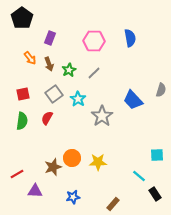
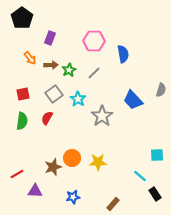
blue semicircle: moved 7 px left, 16 px down
brown arrow: moved 2 px right, 1 px down; rotated 72 degrees counterclockwise
cyan line: moved 1 px right
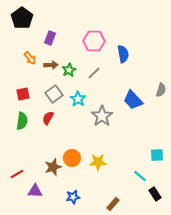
red semicircle: moved 1 px right
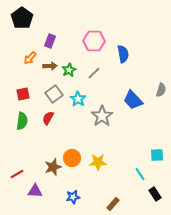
purple rectangle: moved 3 px down
orange arrow: rotated 80 degrees clockwise
brown arrow: moved 1 px left, 1 px down
cyan line: moved 2 px up; rotated 16 degrees clockwise
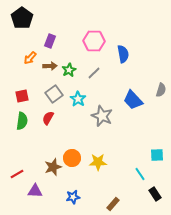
red square: moved 1 px left, 2 px down
gray star: rotated 15 degrees counterclockwise
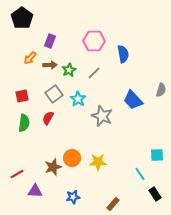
brown arrow: moved 1 px up
green semicircle: moved 2 px right, 2 px down
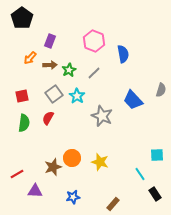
pink hexagon: rotated 20 degrees clockwise
cyan star: moved 1 px left, 3 px up
yellow star: moved 2 px right; rotated 18 degrees clockwise
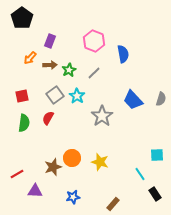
gray semicircle: moved 9 px down
gray square: moved 1 px right, 1 px down
gray star: rotated 15 degrees clockwise
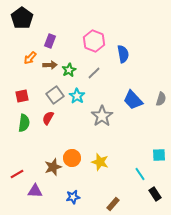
cyan square: moved 2 px right
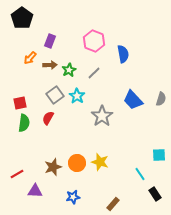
red square: moved 2 px left, 7 px down
orange circle: moved 5 px right, 5 px down
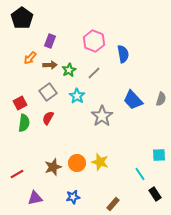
gray square: moved 7 px left, 3 px up
red square: rotated 16 degrees counterclockwise
purple triangle: moved 7 px down; rotated 14 degrees counterclockwise
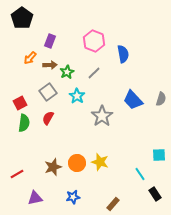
green star: moved 2 px left, 2 px down
